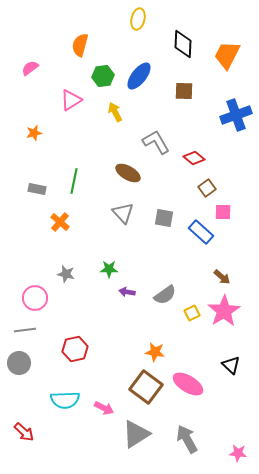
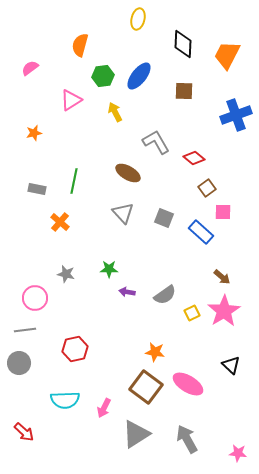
gray square at (164, 218): rotated 12 degrees clockwise
pink arrow at (104, 408): rotated 90 degrees clockwise
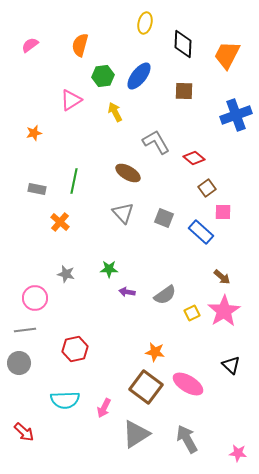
yellow ellipse at (138, 19): moved 7 px right, 4 px down
pink semicircle at (30, 68): moved 23 px up
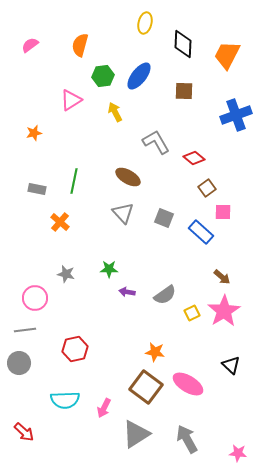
brown ellipse at (128, 173): moved 4 px down
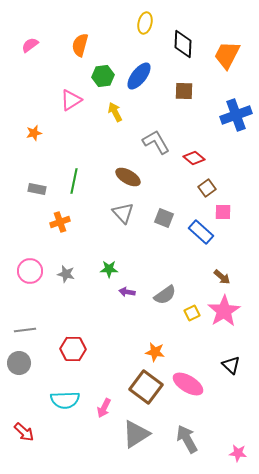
orange cross at (60, 222): rotated 30 degrees clockwise
pink circle at (35, 298): moved 5 px left, 27 px up
red hexagon at (75, 349): moved 2 px left; rotated 15 degrees clockwise
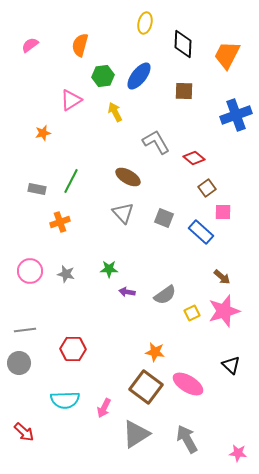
orange star at (34, 133): moved 9 px right
green line at (74, 181): moved 3 px left; rotated 15 degrees clockwise
pink star at (224, 311): rotated 16 degrees clockwise
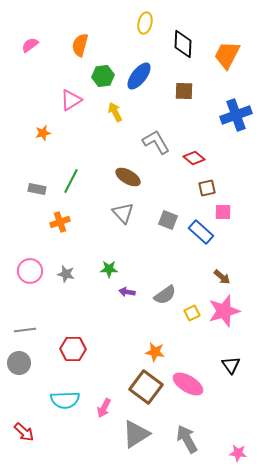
brown square at (207, 188): rotated 24 degrees clockwise
gray square at (164, 218): moved 4 px right, 2 px down
black triangle at (231, 365): rotated 12 degrees clockwise
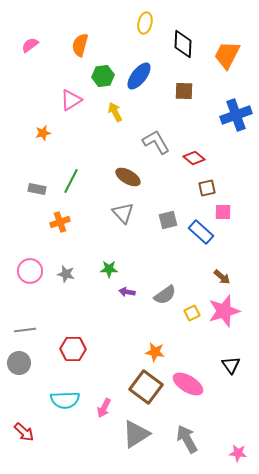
gray square at (168, 220): rotated 36 degrees counterclockwise
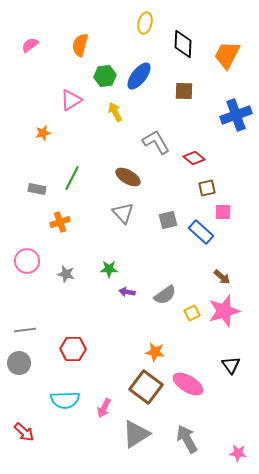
green hexagon at (103, 76): moved 2 px right
green line at (71, 181): moved 1 px right, 3 px up
pink circle at (30, 271): moved 3 px left, 10 px up
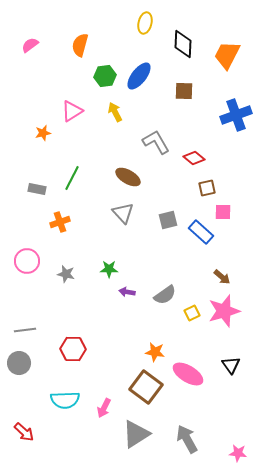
pink triangle at (71, 100): moved 1 px right, 11 px down
pink ellipse at (188, 384): moved 10 px up
